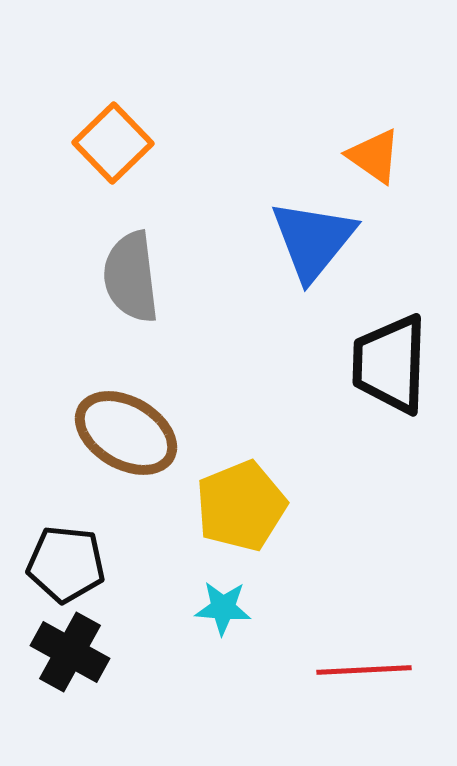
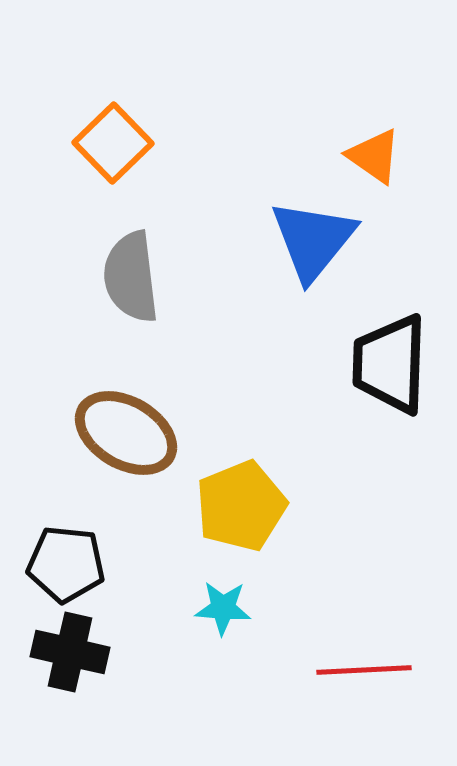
black cross: rotated 16 degrees counterclockwise
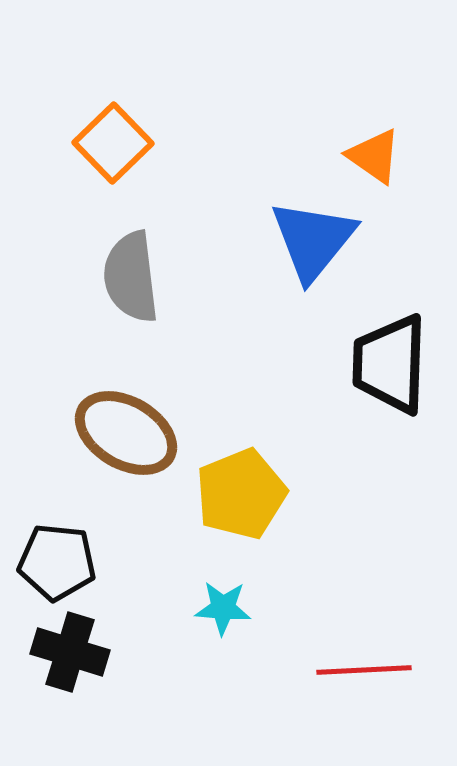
yellow pentagon: moved 12 px up
black pentagon: moved 9 px left, 2 px up
black cross: rotated 4 degrees clockwise
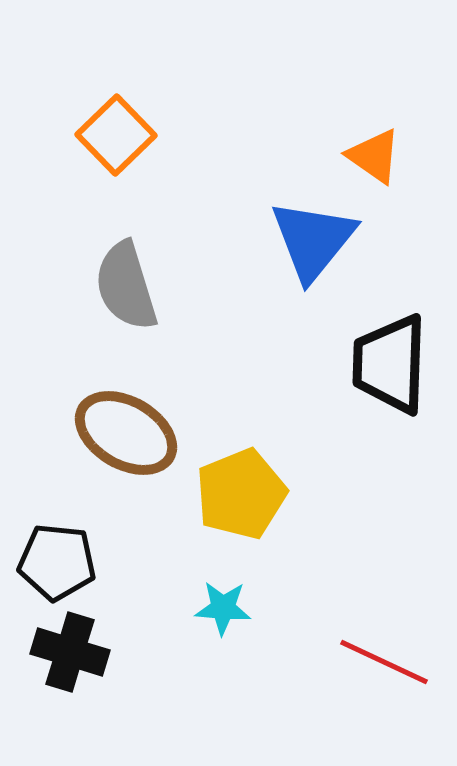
orange square: moved 3 px right, 8 px up
gray semicircle: moved 5 px left, 9 px down; rotated 10 degrees counterclockwise
red line: moved 20 px right, 8 px up; rotated 28 degrees clockwise
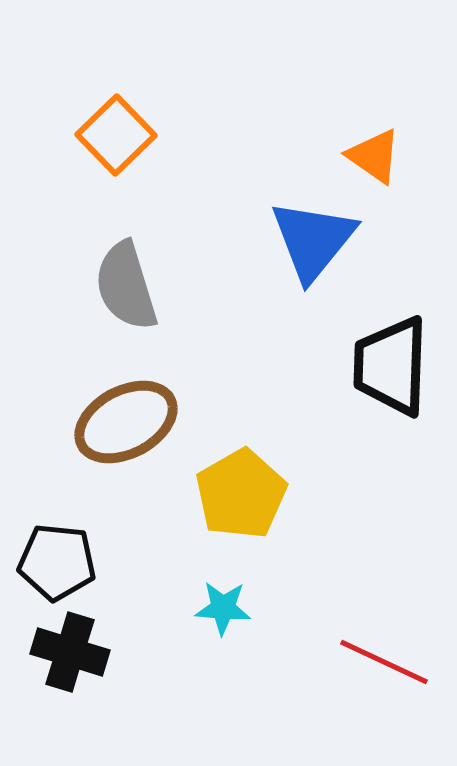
black trapezoid: moved 1 px right, 2 px down
brown ellipse: moved 11 px up; rotated 58 degrees counterclockwise
yellow pentagon: rotated 8 degrees counterclockwise
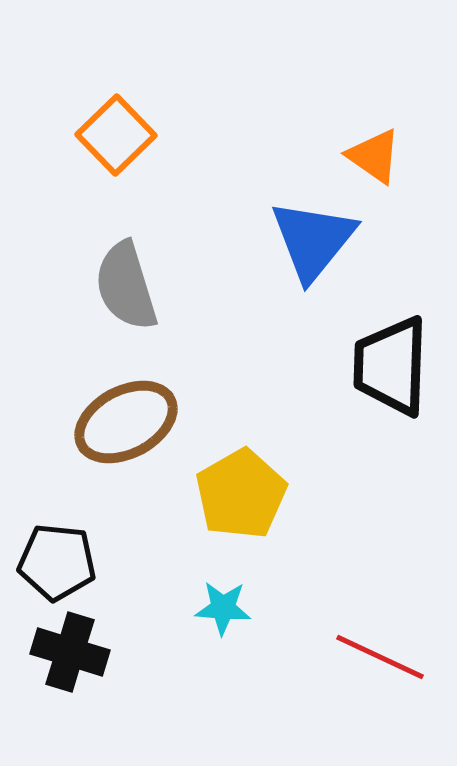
red line: moved 4 px left, 5 px up
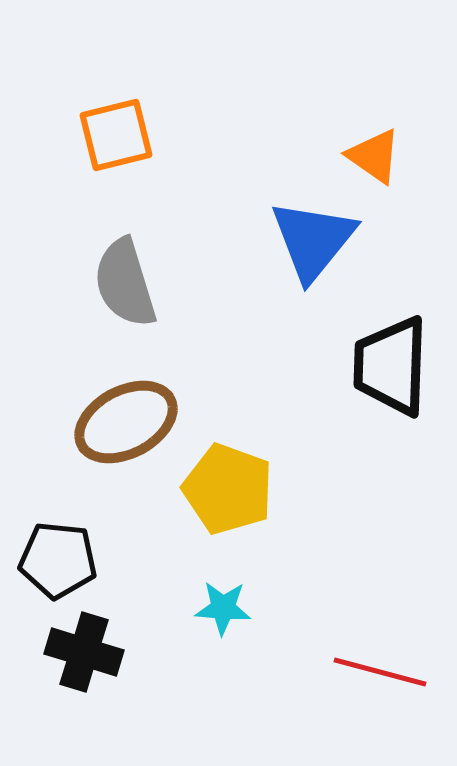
orange square: rotated 30 degrees clockwise
gray semicircle: moved 1 px left, 3 px up
yellow pentagon: moved 13 px left, 5 px up; rotated 22 degrees counterclockwise
black pentagon: moved 1 px right, 2 px up
black cross: moved 14 px right
red line: moved 15 px down; rotated 10 degrees counterclockwise
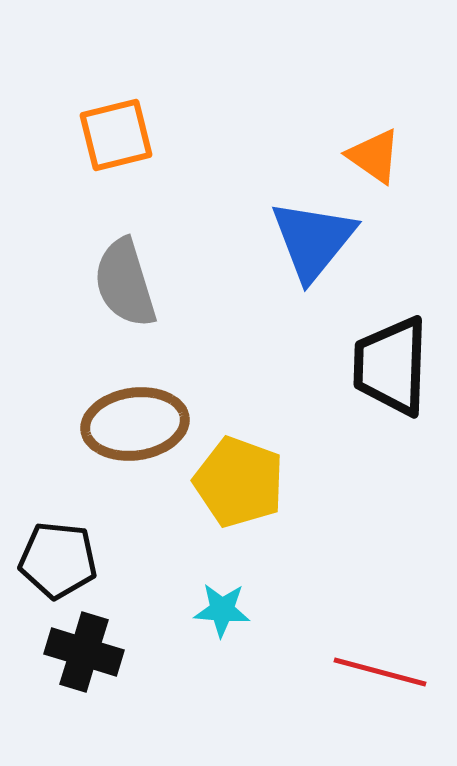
brown ellipse: moved 9 px right, 2 px down; rotated 20 degrees clockwise
yellow pentagon: moved 11 px right, 7 px up
cyan star: moved 1 px left, 2 px down
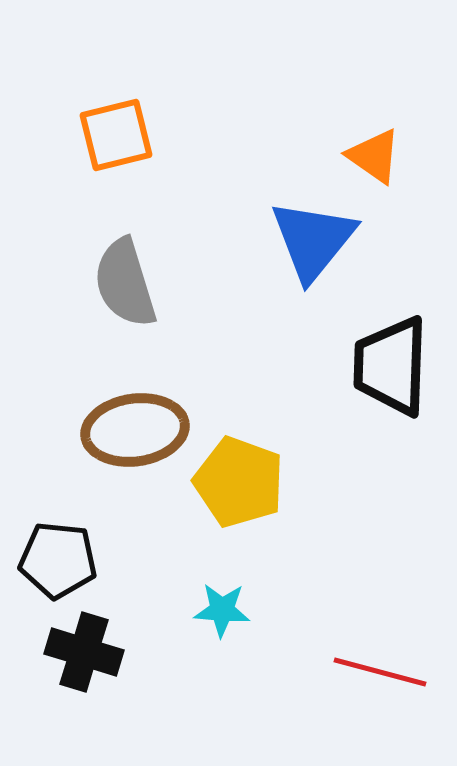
brown ellipse: moved 6 px down
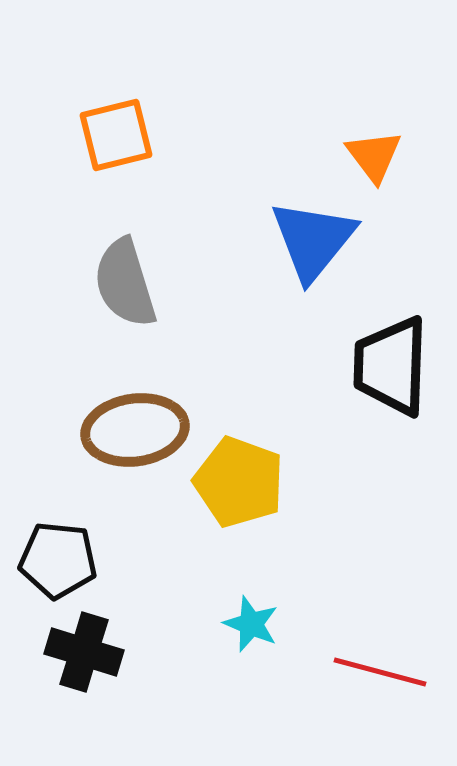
orange triangle: rotated 18 degrees clockwise
cyan star: moved 29 px right, 14 px down; rotated 18 degrees clockwise
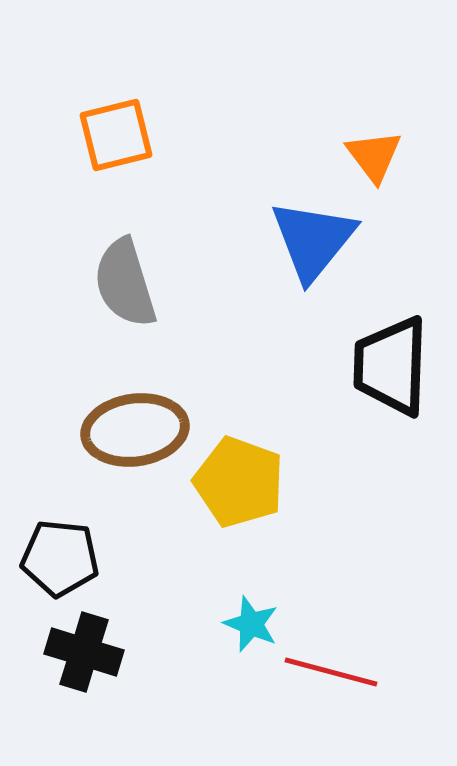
black pentagon: moved 2 px right, 2 px up
red line: moved 49 px left
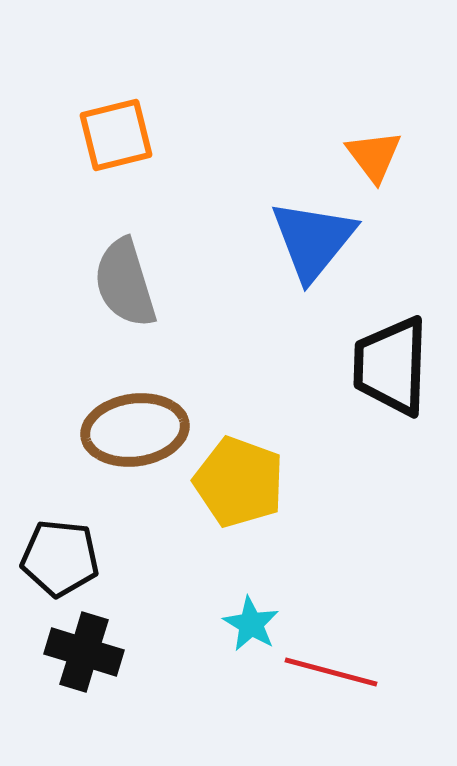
cyan star: rotated 8 degrees clockwise
